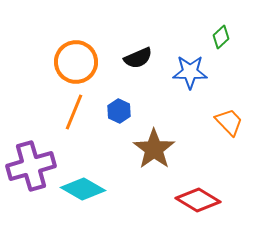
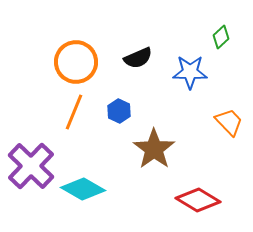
purple cross: rotated 30 degrees counterclockwise
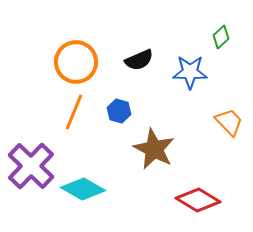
black semicircle: moved 1 px right, 2 px down
blue hexagon: rotated 10 degrees counterclockwise
brown star: rotated 9 degrees counterclockwise
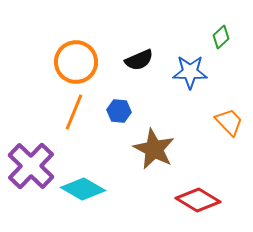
blue hexagon: rotated 10 degrees counterclockwise
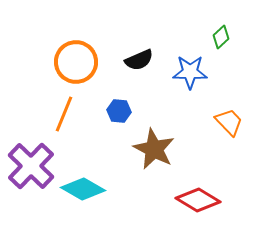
orange line: moved 10 px left, 2 px down
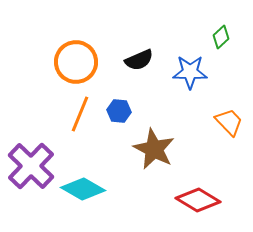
orange line: moved 16 px right
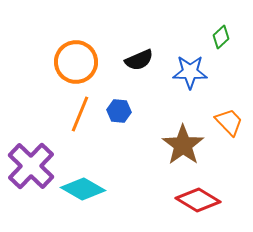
brown star: moved 29 px right, 4 px up; rotated 9 degrees clockwise
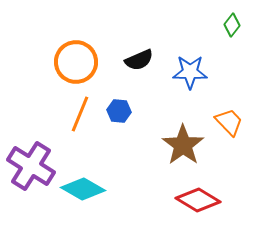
green diamond: moved 11 px right, 12 px up; rotated 10 degrees counterclockwise
purple cross: rotated 12 degrees counterclockwise
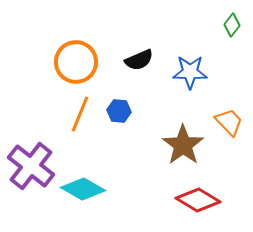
purple cross: rotated 6 degrees clockwise
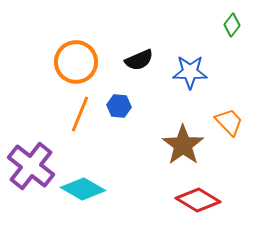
blue hexagon: moved 5 px up
